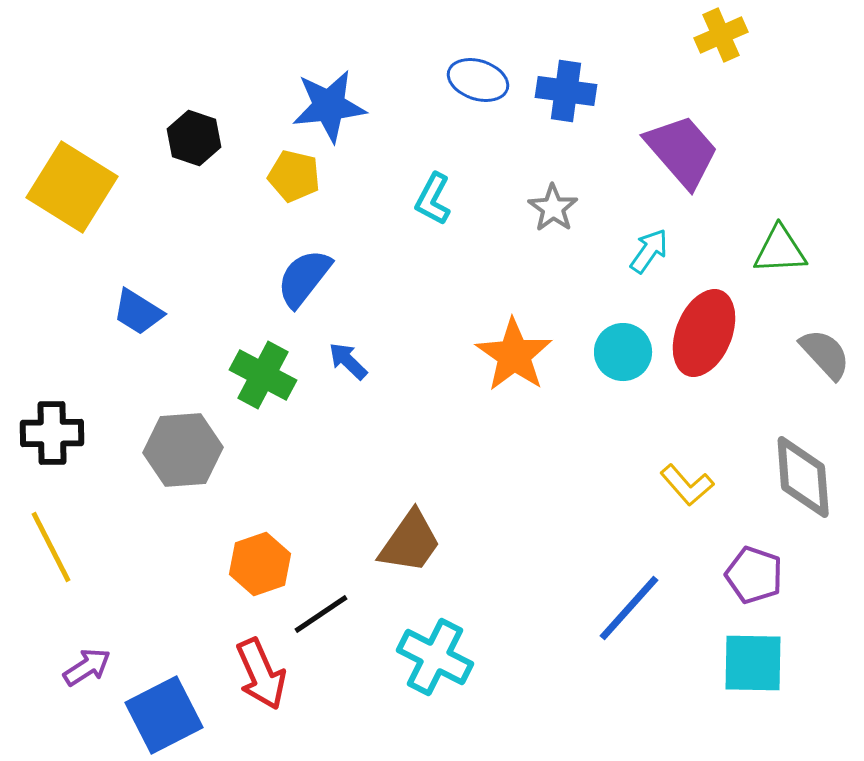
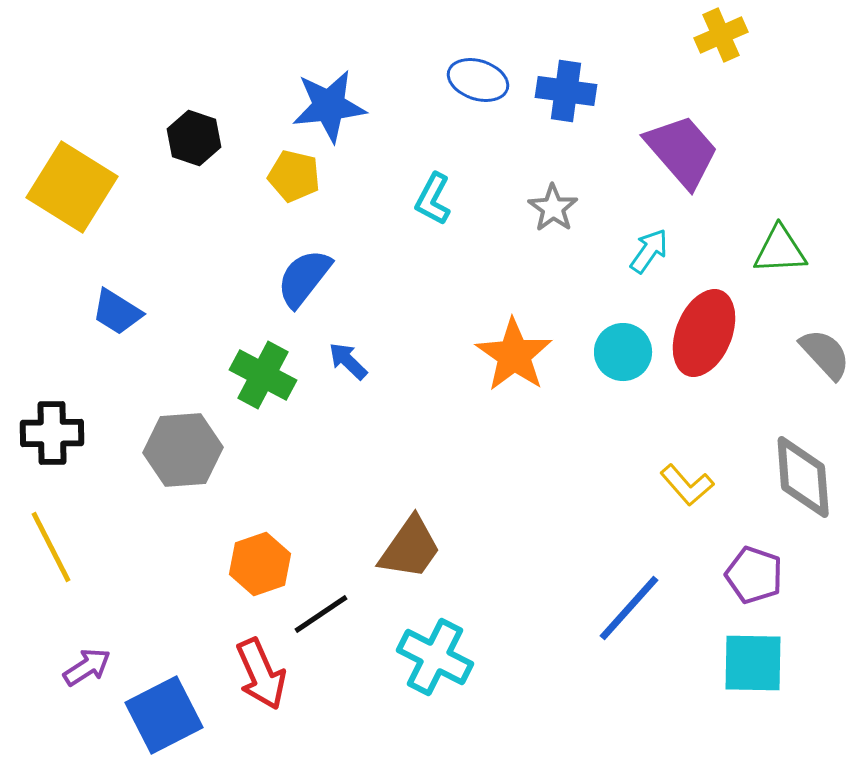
blue trapezoid: moved 21 px left
brown trapezoid: moved 6 px down
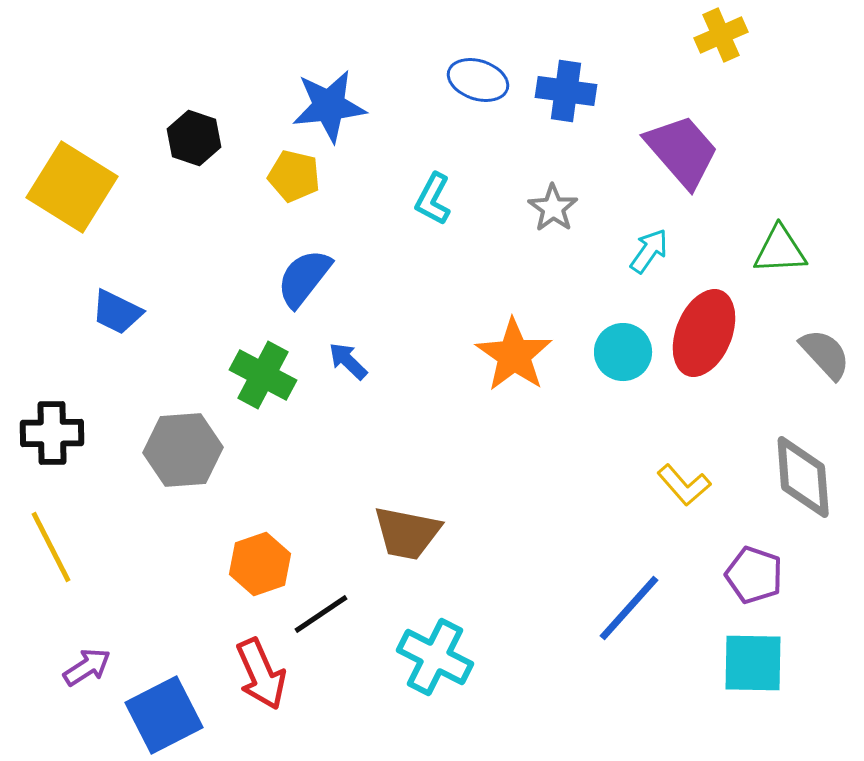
blue trapezoid: rotated 6 degrees counterclockwise
yellow L-shape: moved 3 px left
brown trapezoid: moved 3 px left, 15 px up; rotated 66 degrees clockwise
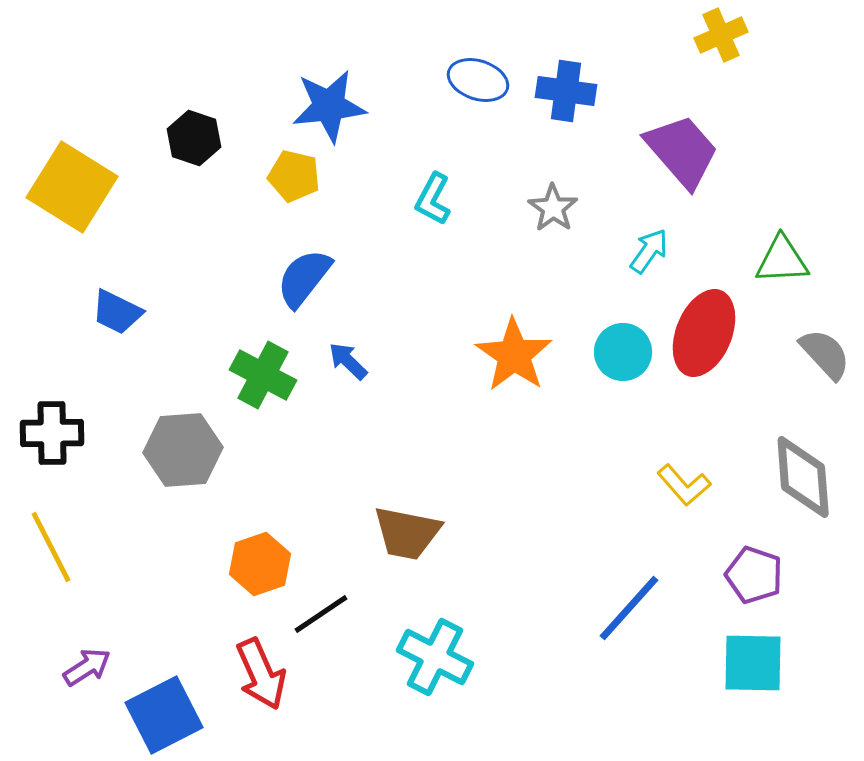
green triangle: moved 2 px right, 10 px down
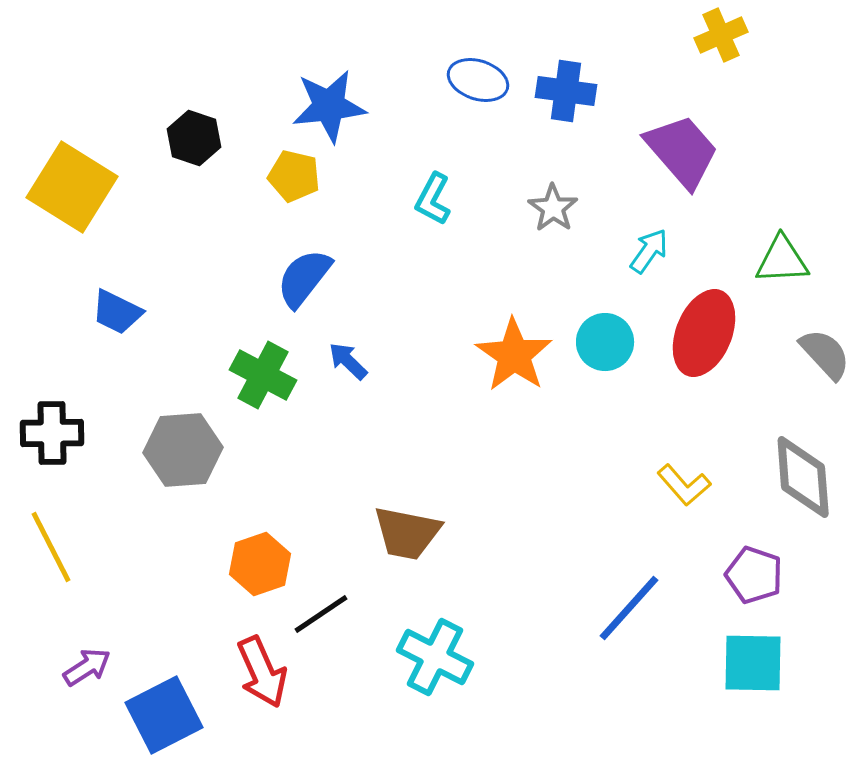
cyan circle: moved 18 px left, 10 px up
red arrow: moved 1 px right, 2 px up
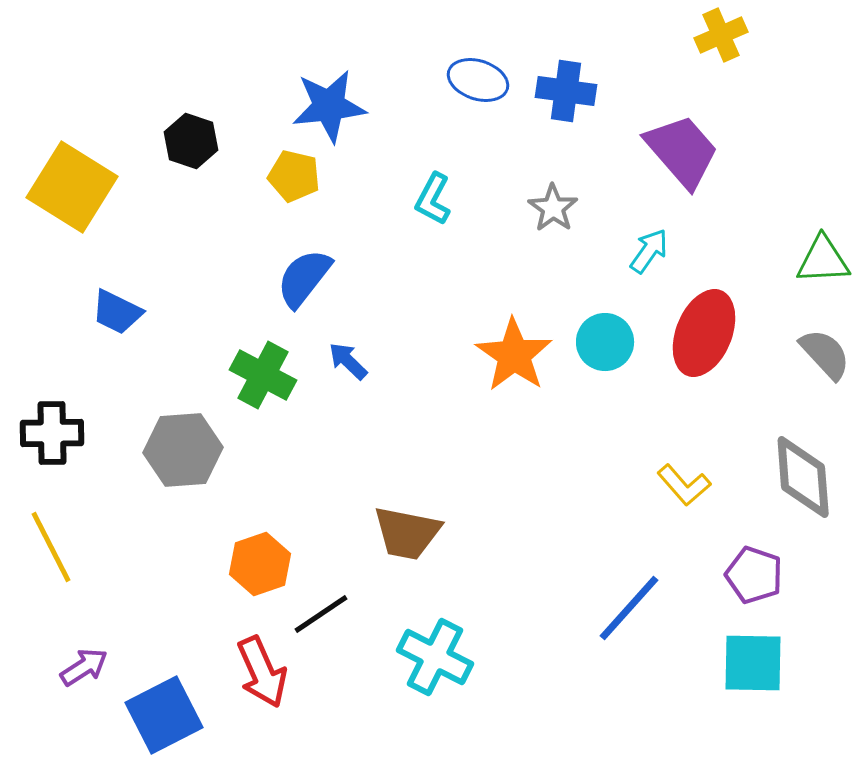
black hexagon: moved 3 px left, 3 px down
green triangle: moved 41 px right
purple arrow: moved 3 px left
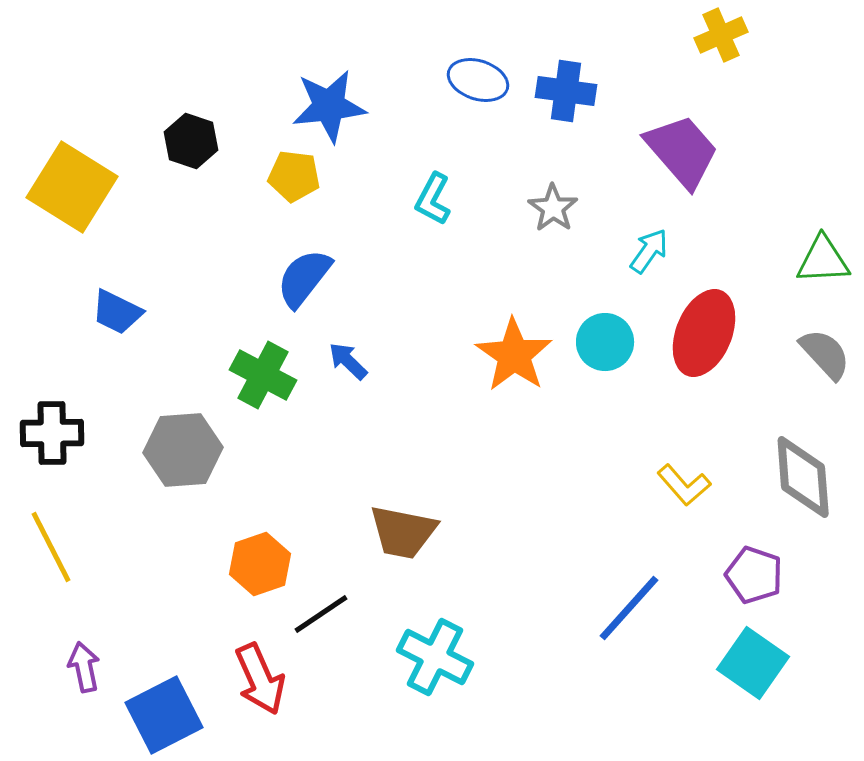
yellow pentagon: rotated 6 degrees counterclockwise
brown trapezoid: moved 4 px left, 1 px up
cyan square: rotated 34 degrees clockwise
purple arrow: rotated 69 degrees counterclockwise
red arrow: moved 2 px left, 7 px down
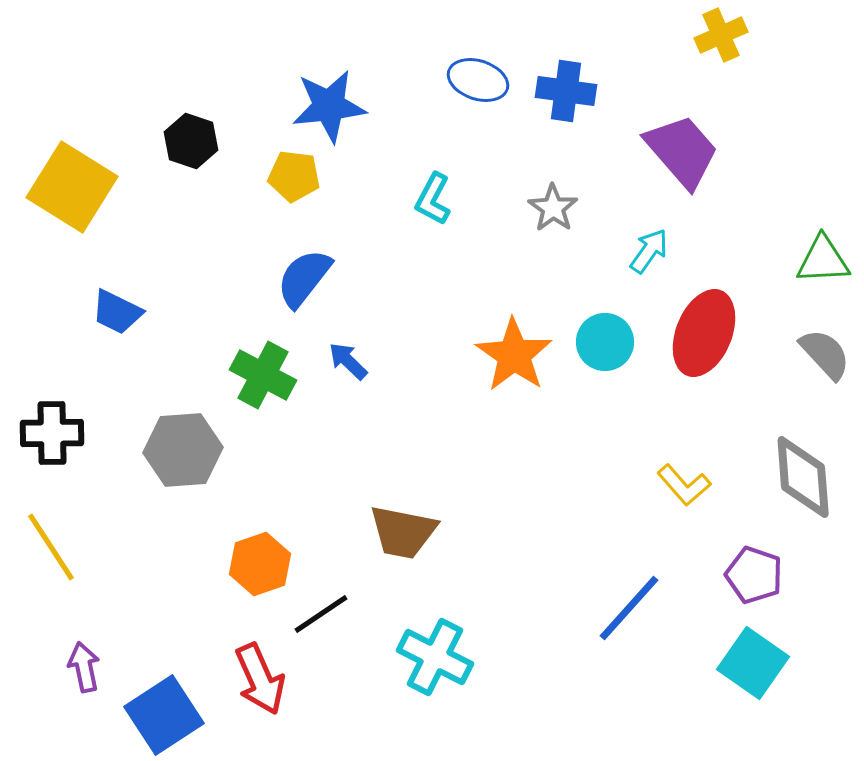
yellow line: rotated 6 degrees counterclockwise
blue square: rotated 6 degrees counterclockwise
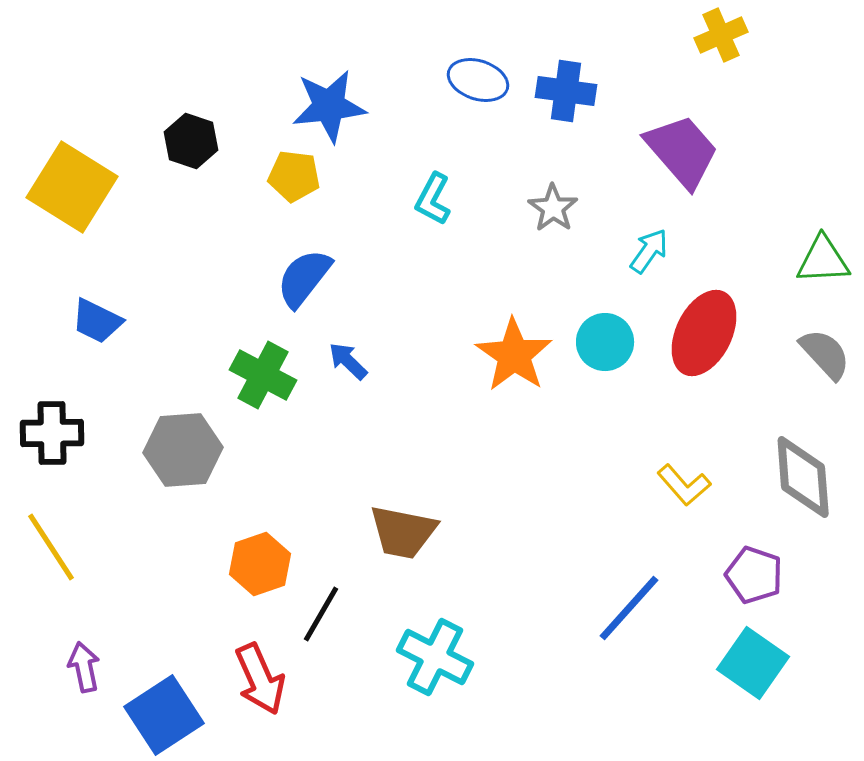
blue trapezoid: moved 20 px left, 9 px down
red ellipse: rotated 4 degrees clockwise
black line: rotated 26 degrees counterclockwise
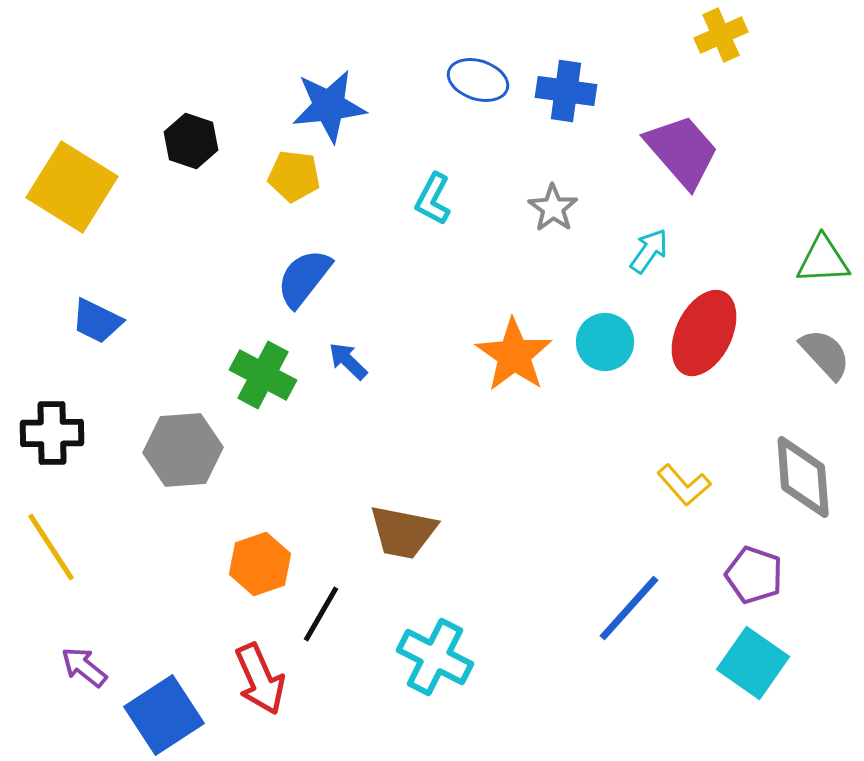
purple arrow: rotated 39 degrees counterclockwise
